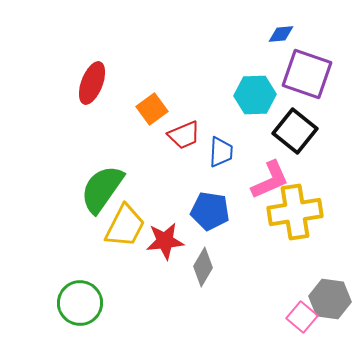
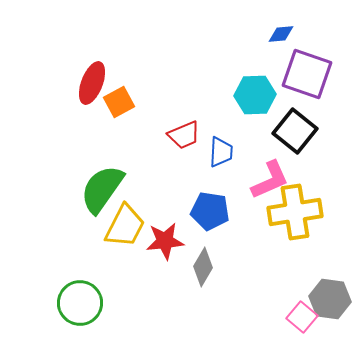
orange square: moved 33 px left, 7 px up; rotated 8 degrees clockwise
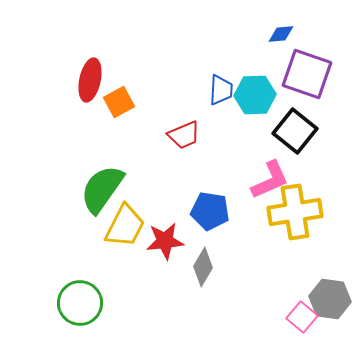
red ellipse: moved 2 px left, 3 px up; rotated 9 degrees counterclockwise
blue trapezoid: moved 62 px up
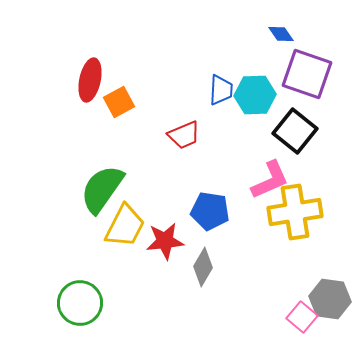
blue diamond: rotated 60 degrees clockwise
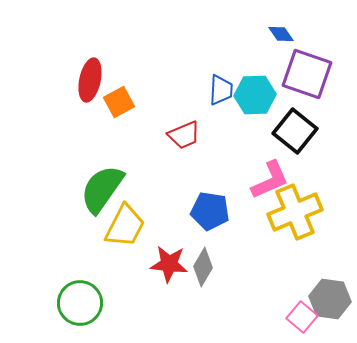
yellow cross: rotated 14 degrees counterclockwise
red star: moved 4 px right, 23 px down; rotated 12 degrees clockwise
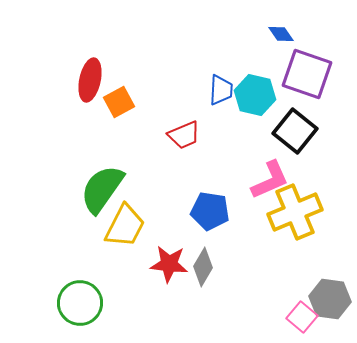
cyan hexagon: rotated 15 degrees clockwise
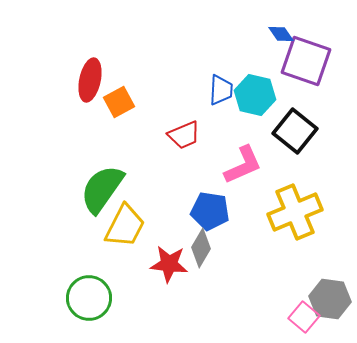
purple square: moved 1 px left, 13 px up
pink L-shape: moved 27 px left, 15 px up
gray diamond: moved 2 px left, 19 px up
green circle: moved 9 px right, 5 px up
pink square: moved 2 px right
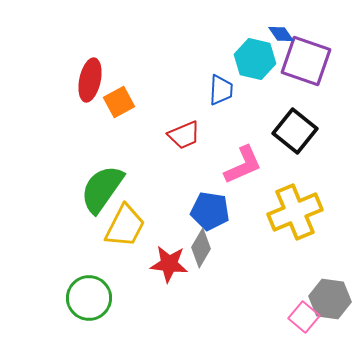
cyan hexagon: moved 36 px up
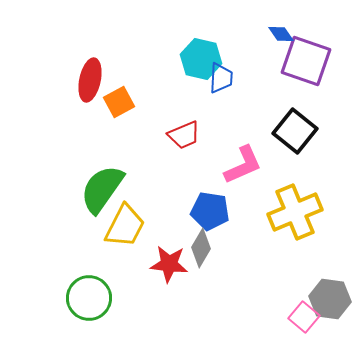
cyan hexagon: moved 54 px left
blue trapezoid: moved 12 px up
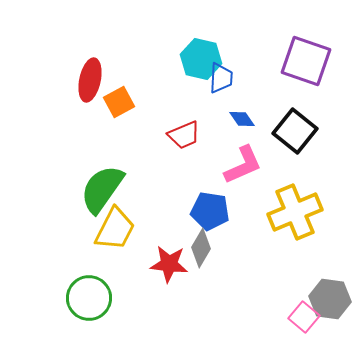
blue diamond: moved 39 px left, 85 px down
yellow trapezoid: moved 10 px left, 3 px down
